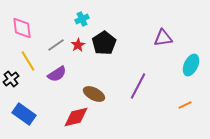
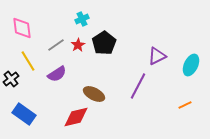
purple triangle: moved 6 px left, 18 px down; rotated 18 degrees counterclockwise
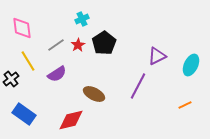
red diamond: moved 5 px left, 3 px down
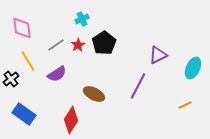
purple triangle: moved 1 px right, 1 px up
cyan ellipse: moved 2 px right, 3 px down
red diamond: rotated 44 degrees counterclockwise
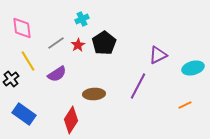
gray line: moved 2 px up
cyan ellipse: rotated 50 degrees clockwise
brown ellipse: rotated 30 degrees counterclockwise
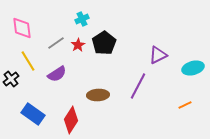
brown ellipse: moved 4 px right, 1 px down
blue rectangle: moved 9 px right
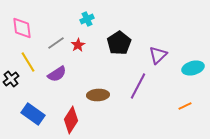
cyan cross: moved 5 px right
black pentagon: moved 15 px right
purple triangle: rotated 18 degrees counterclockwise
yellow line: moved 1 px down
orange line: moved 1 px down
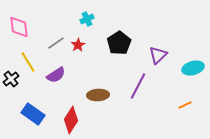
pink diamond: moved 3 px left, 1 px up
purple semicircle: moved 1 px left, 1 px down
orange line: moved 1 px up
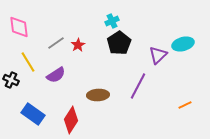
cyan cross: moved 25 px right, 2 px down
cyan ellipse: moved 10 px left, 24 px up
black cross: moved 1 px down; rotated 28 degrees counterclockwise
